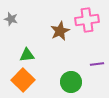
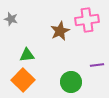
purple line: moved 1 px down
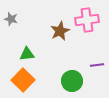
green triangle: moved 1 px up
green circle: moved 1 px right, 1 px up
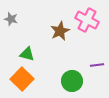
pink cross: rotated 35 degrees clockwise
green triangle: rotated 21 degrees clockwise
orange square: moved 1 px left, 1 px up
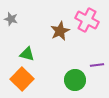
green circle: moved 3 px right, 1 px up
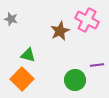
green triangle: moved 1 px right, 1 px down
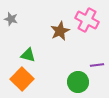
green circle: moved 3 px right, 2 px down
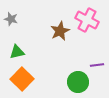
green triangle: moved 11 px left, 3 px up; rotated 28 degrees counterclockwise
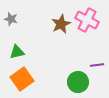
brown star: moved 1 px right, 7 px up
orange square: rotated 10 degrees clockwise
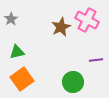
gray star: rotated 24 degrees clockwise
brown star: moved 3 px down
purple line: moved 1 px left, 5 px up
green circle: moved 5 px left
